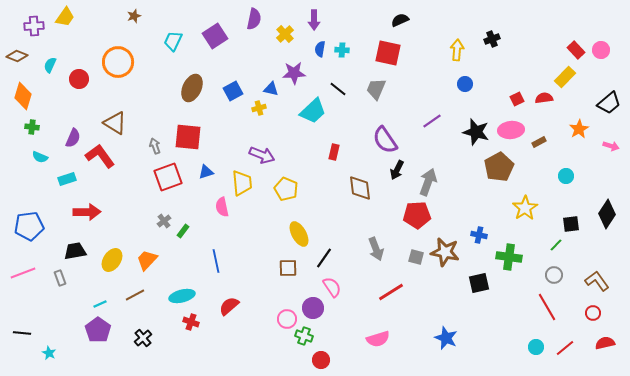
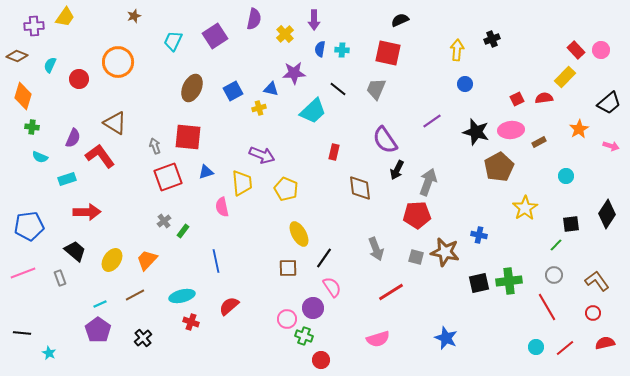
black trapezoid at (75, 251): rotated 50 degrees clockwise
green cross at (509, 257): moved 24 px down; rotated 15 degrees counterclockwise
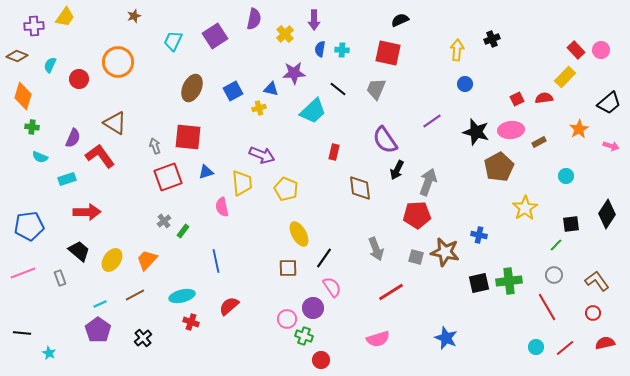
black trapezoid at (75, 251): moved 4 px right
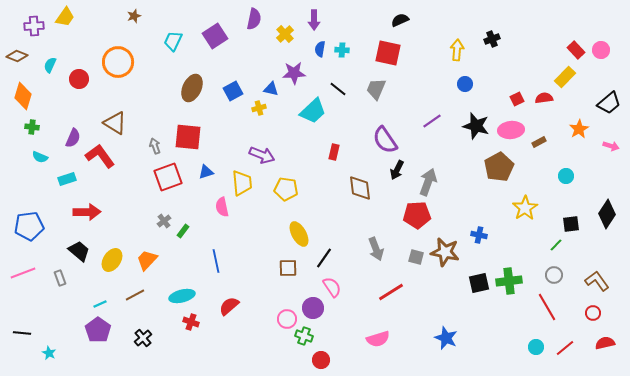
black star at (476, 132): moved 6 px up
yellow pentagon at (286, 189): rotated 15 degrees counterclockwise
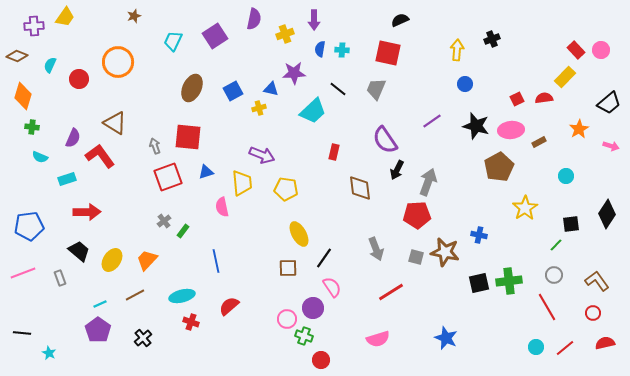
yellow cross at (285, 34): rotated 24 degrees clockwise
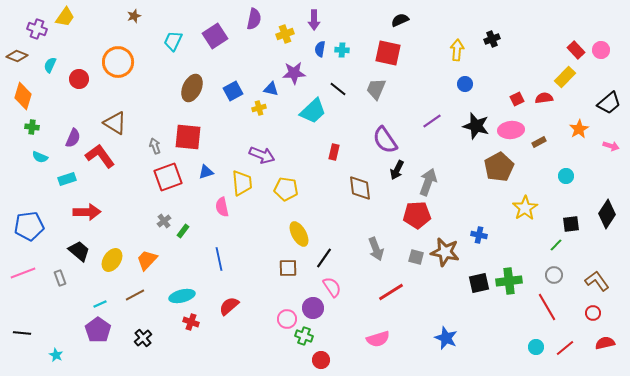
purple cross at (34, 26): moved 3 px right, 3 px down; rotated 24 degrees clockwise
blue line at (216, 261): moved 3 px right, 2 px up
cyan star at (49, 353): moved 7 px right, 2 px down
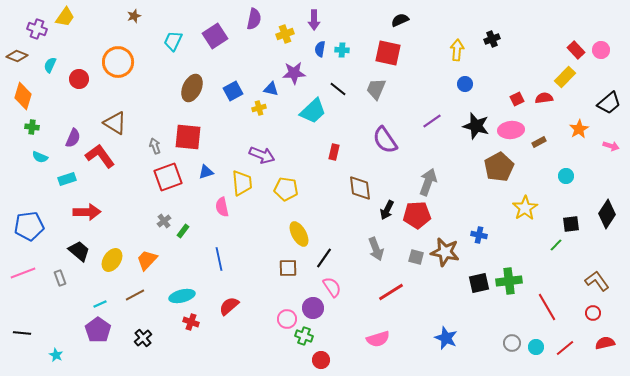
black arrow at (397, 170): moved 10 px left, 40 px down
gray circle at (554, 275): moved 42 px left, 68 px down
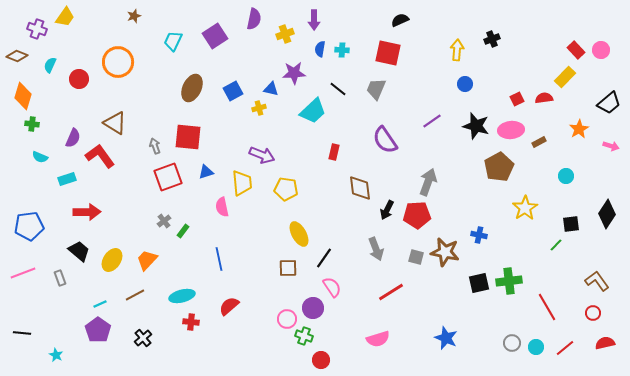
green cross at (32, 127): moved 3 px up
red cross at (191, 322): rotated 14 degrees counterclockwise
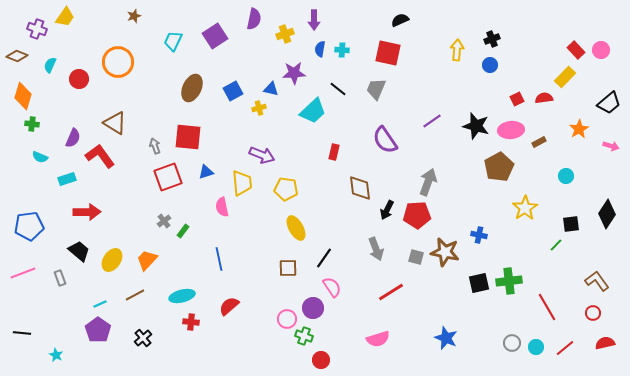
blue circle at (465, 84): moved 25 px right, 19 px up
yellow ellipse at (299, 234): moved 3 px left, 6 px up
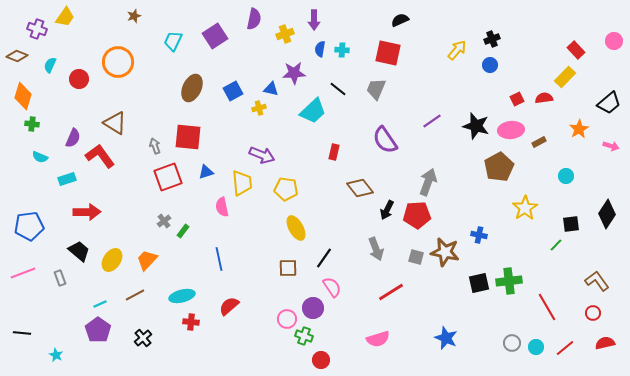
yellow arrow at (457, 50): rotated 35 degrees clockwise
pink circle at (601, 50): moved 13 px right, 9 px up
brown diamond at (360, 188): rotated 32 degrees counterclockwise
